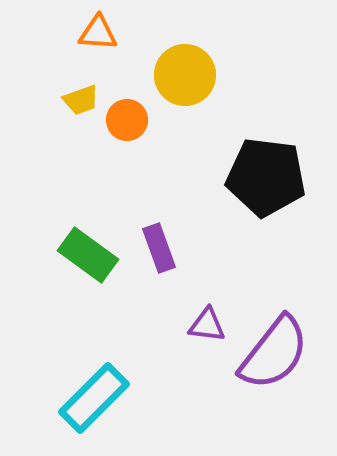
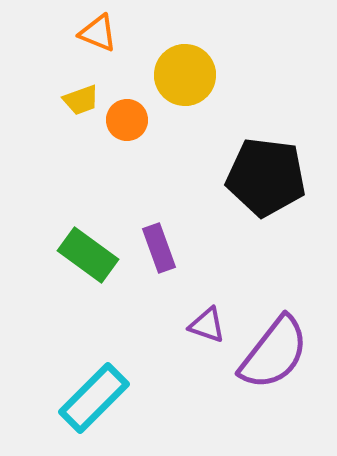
orange triangle: rotated 18 degrees clockwise
purple triangle: rotated 12 degrees clockwise
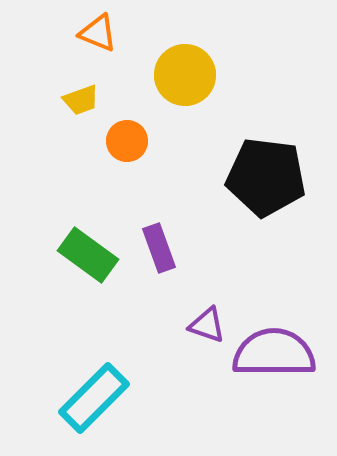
orange circle: moved 21 px down
purple semicircle: rotated 128 degrees counterclockwise
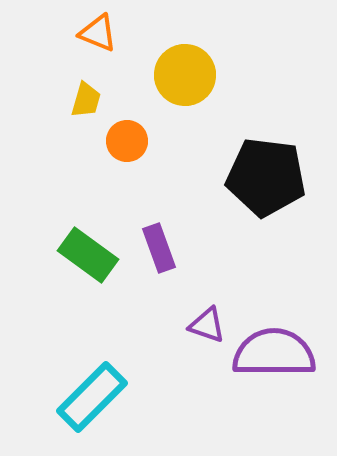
yellow trapezoid: moved 5 px right; rotated 54 degrees counterclockwise
cyan rectangle: moved 2 px left, 1 px up
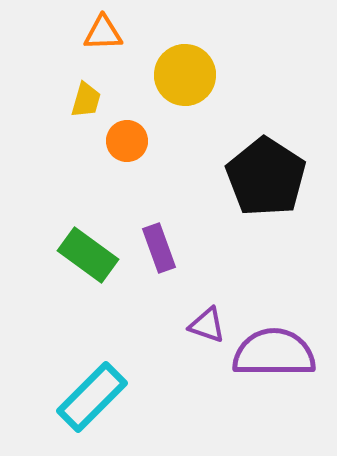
orange triangle: moved 5 px right; rotated 24 degrees counterclockwise
black pentagon: rotated 26 degrees clockwise
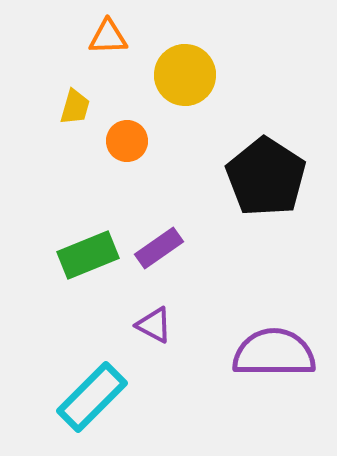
orange triangle: moved 5 px right, 4 px down
yellow trapezoid: moved 11 px left, 7 px down
purple rectangle: rotated 75 degrees clockwise
green rectangle: rotated 58 degrees counterclockwise
purple triangle: moved 53 px left; rotated 9 degrees clockwise
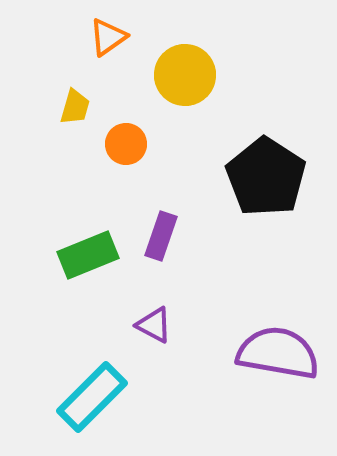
orange triangle: rotated 33 degrees counterclockwise
orange circle: moved 1 px left, 3 px down
purple rectangle: moved 2 px right, 12 px up; rotated 36 degrees counterclockwise
purple semicircle: moved 4 px right; rotated 10 degrees clockwise
